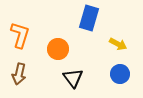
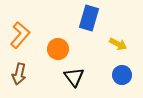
orange L-shape: rotated 24 degrees clockwise
blue circle: moved 2 px right, 1 px down
black triangle: moved 1 px right, 1 px up
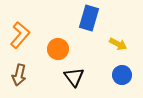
brown arrow: moved 1 px down
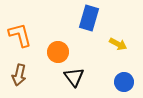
orange L-shape: rotated 56 degrees counterclockwise
orange circle: moved 3 px down
blue circle: moved 2 px right, 7 px down
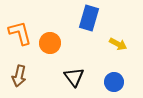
orange L-shape: moved 2 px up
orange circle: moved 8 px left, 9 px up
brown arrow: moved 1 px down
blue circle: moved 10 px left
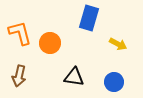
black triangle: rotated 45 degrees counterclockwise
